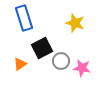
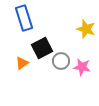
yellow star: moved 11 px right, 6 px down
orange triangle: moved 2 px right, 1 px up
pink star: moved 1 px up
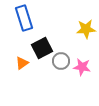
yellow star: rotated 24 degrees counterclockwise
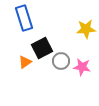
orange triangle: moved 3 px right, 1 px up
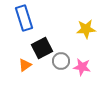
orange triangle: moved 3 px down
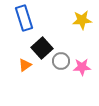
yellow star: moved 4 px left, 9 px up
black square: rotated 15 degrees counterclockwise
pink star: rotated 12 degrees counterclockwise
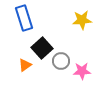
pink star: moved 4 px down
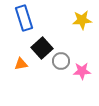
orange triangle: moved 4 px left, 1 px up; rotated 24 degrees clockwise
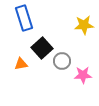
yellow star: moved 2 px right, 5 px down
gray circle: moved 1 px right
pink star: moved 1 px right, 4 px down
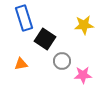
black square: moved 3 px right, 9 px up; rotated 15 degrees counterclockwise
